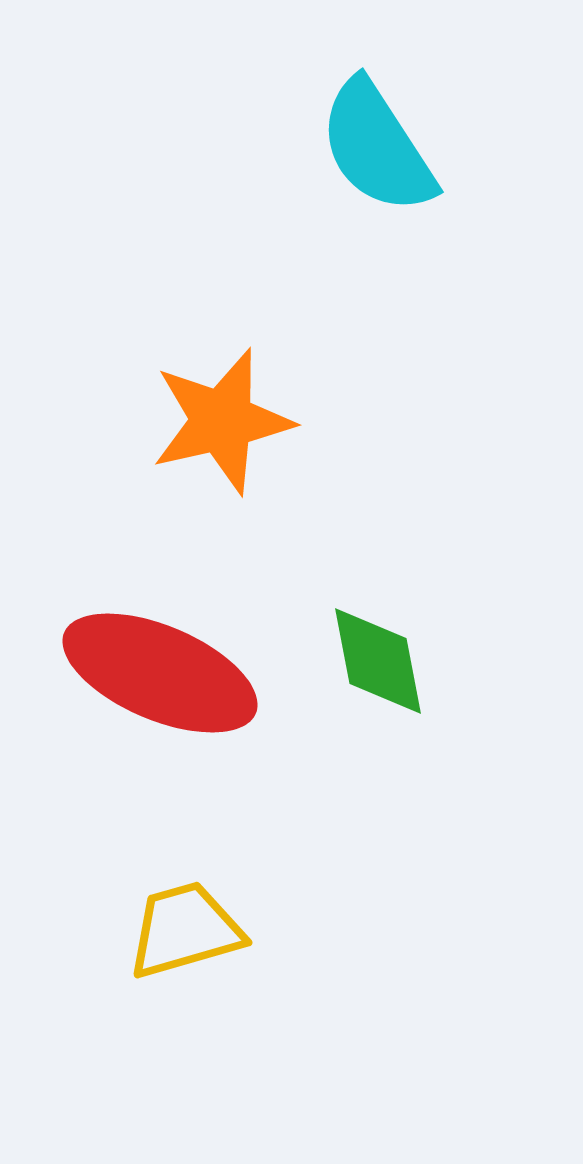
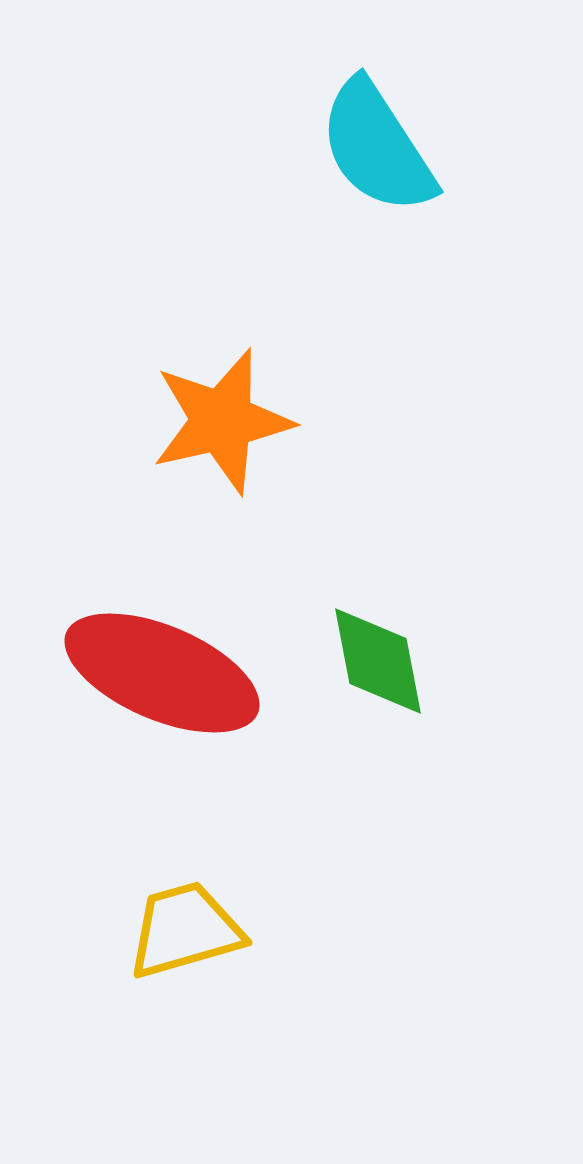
red ellipse: moved 2 px right
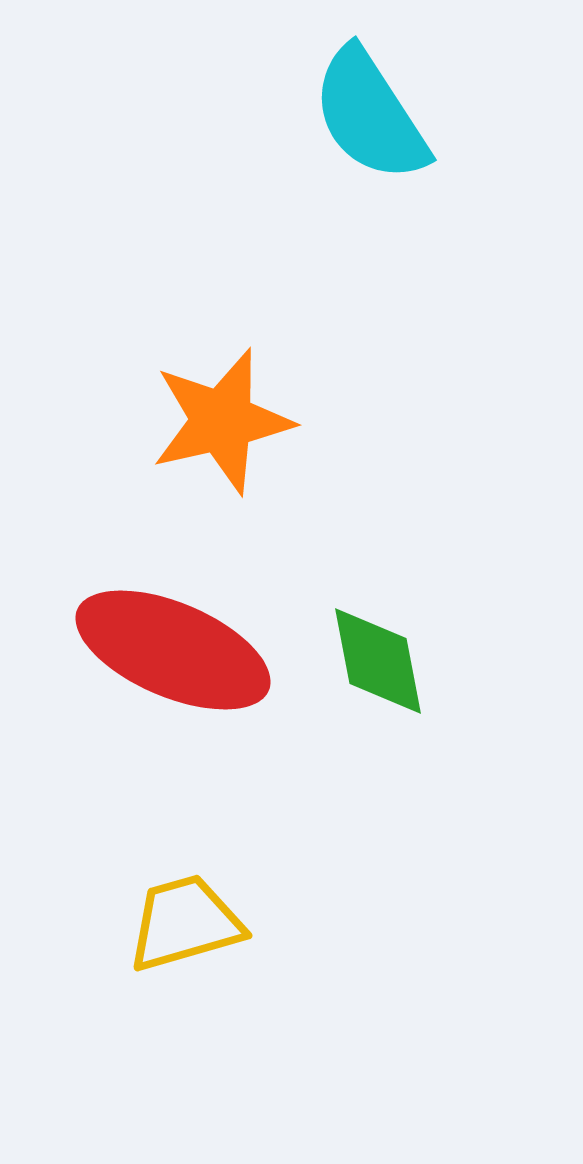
cyan semicircle: moved 7 px left, 32 px up
red ellipse: moved 11 px right, 23 px up
yellow trapezoid: moved 7 px up
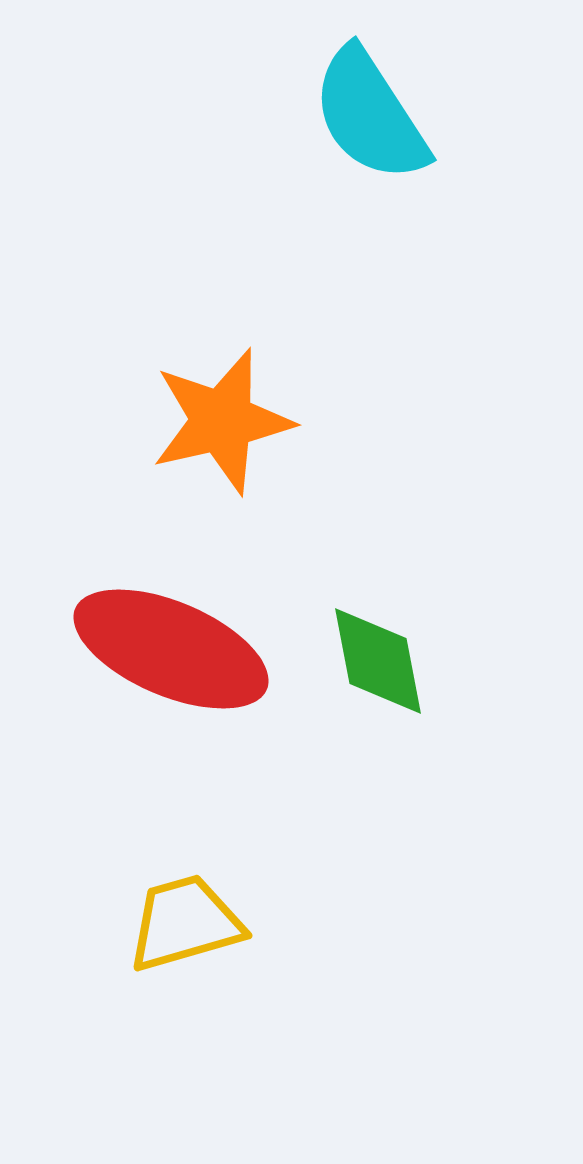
red ellipse: moved 2 px left, 1 px up
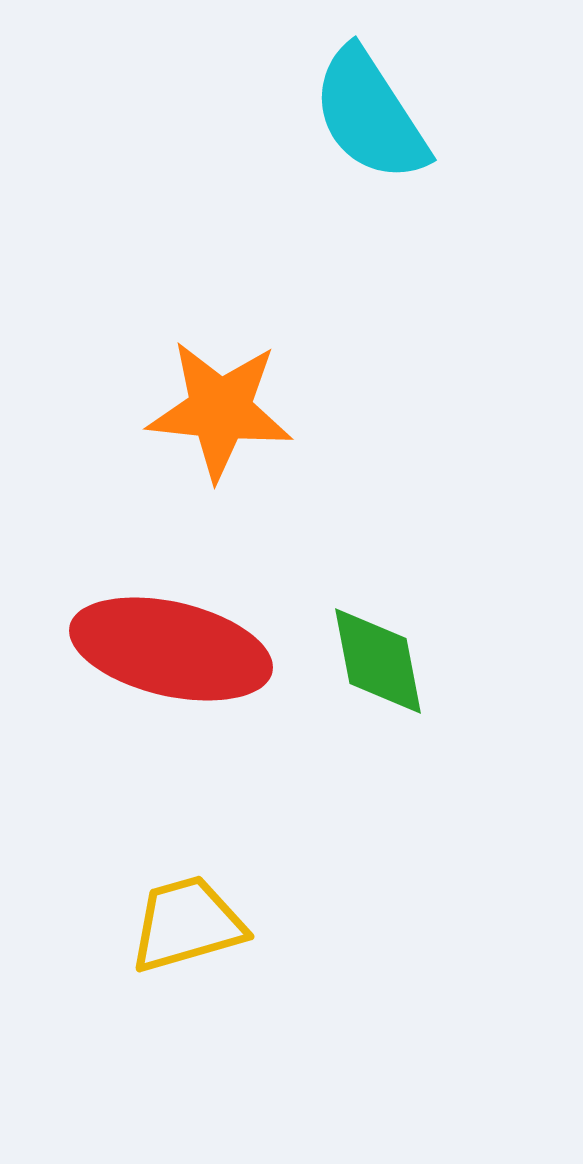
orange star: moved 2 px left, 11 px up; rotated 19 degrees clockwise
red ellipse: rotated 10 degrees counterclockwise
yellow trapezoid: moved 2 px right, 1 px down
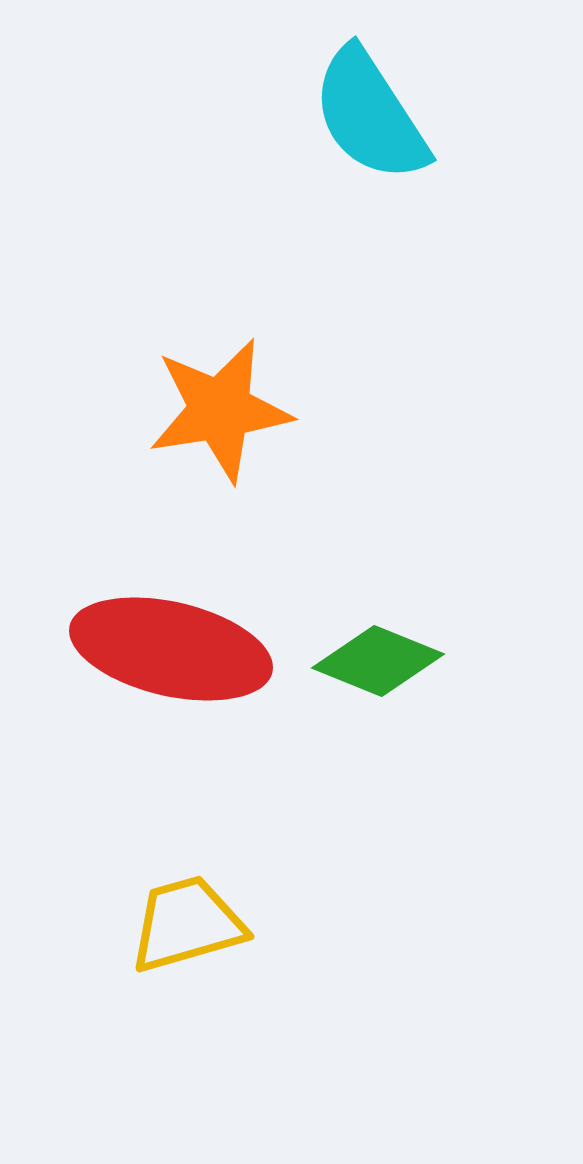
orange star: rotated 15 degrees counterclockwise
green diamond: rotated 57 degrees counterclockwise
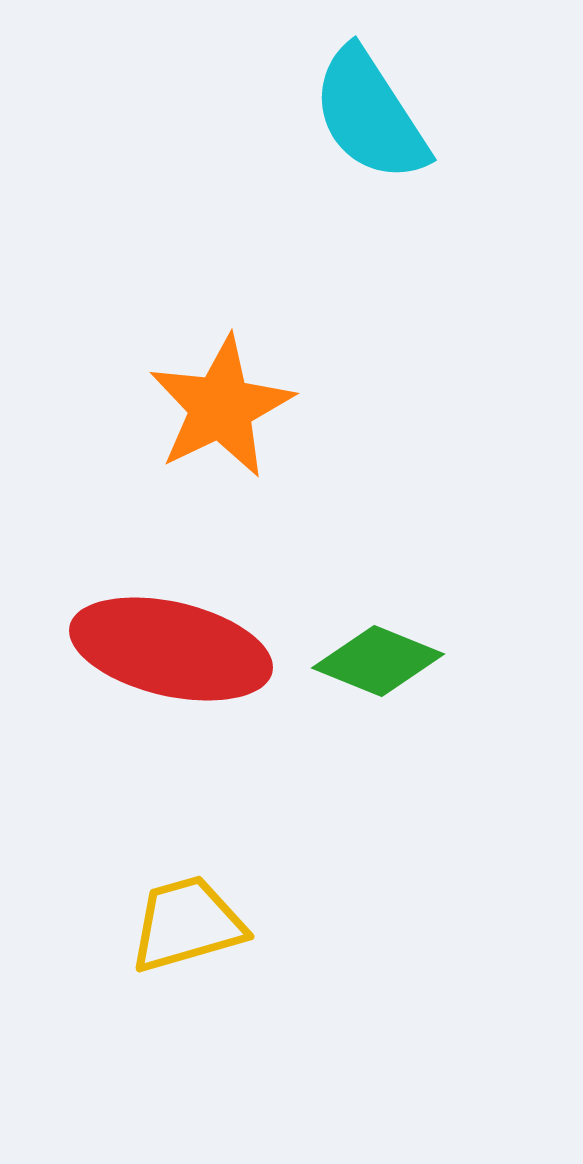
orange star: moved 1 px right, 3 px up; rotated 17 degrees counterclockwise
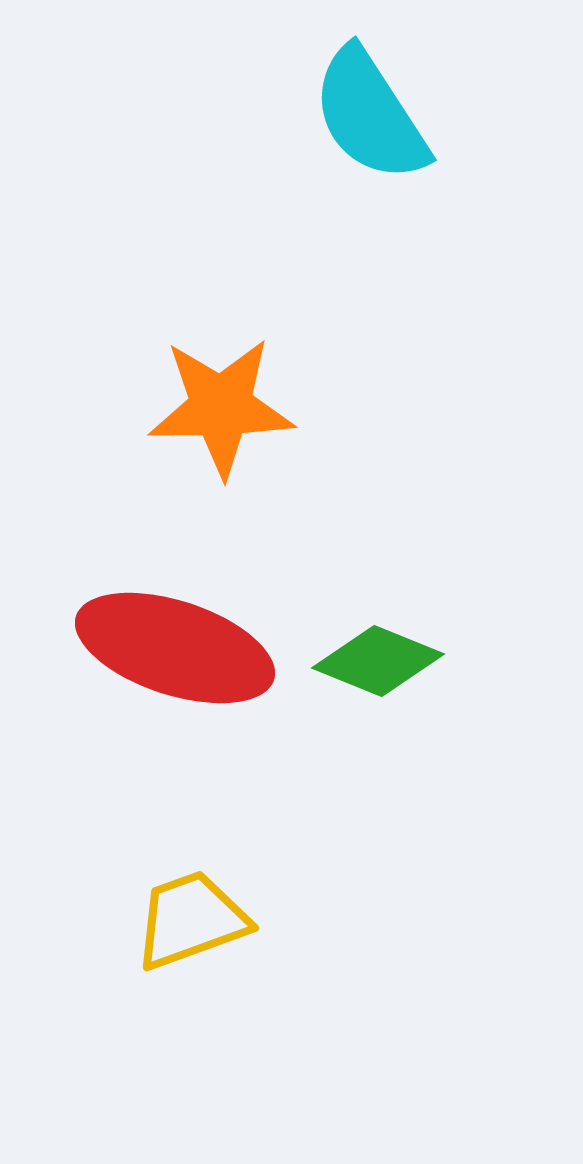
orange star: rotated 25 degrees clockwise
red ellipse: moved 4 px right, 1 px up; rotated 5 degrees clockwise
yellow trapezoid: moved 4 px right, 4 px up; rotated 4 degrees counterclockwise
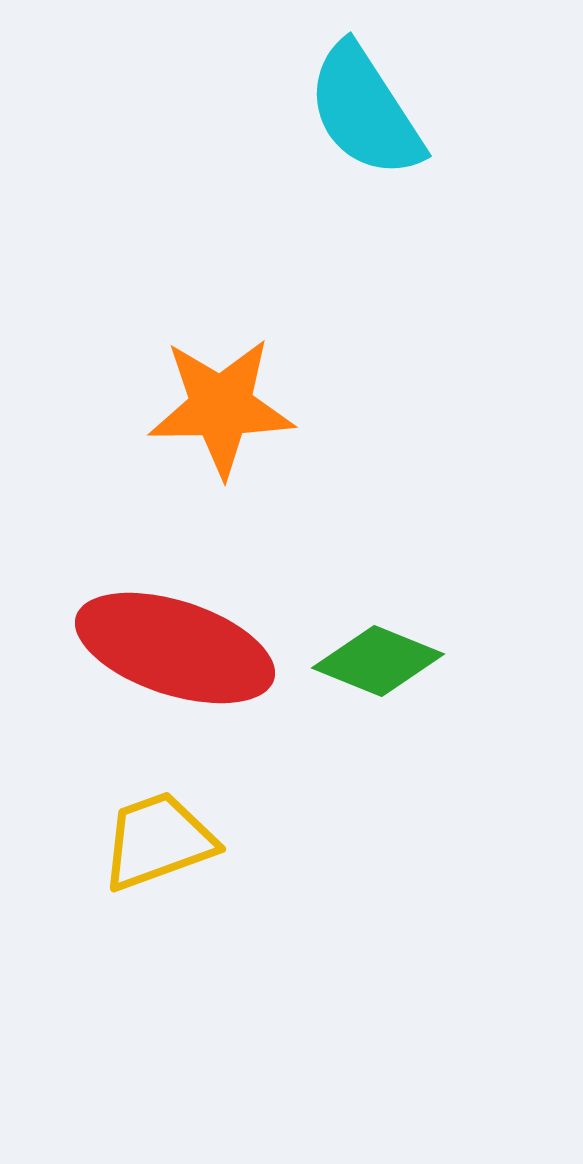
cyan semicircle: moved 5 px left, 4 px up
yellow trapezoid: moved 33 px left, 79 px up
